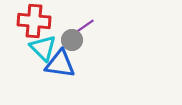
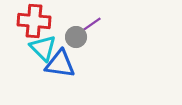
purple line: moved 7 px right, 2 px up
gray circle: moved 4 px right, 3 px up
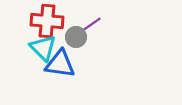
red cross: moved 13 px right
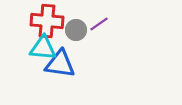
purple line: moved 7 px right
gray circle: moved 7 px up
cyan triangle: rotated 40 degrees counterclockwise
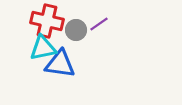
red cross: rotated 8 degrees clockwise
cyan triangle: rotated 16 degrees counterclockwise
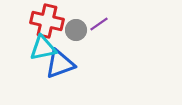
blue triangle: rotated 28 degrees counterclockwise
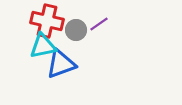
cyan triangle: moved 2 px up
blue triangle: moved 1 px right
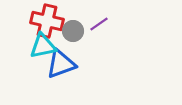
gray circle: moved 3 px left, 1 px down
